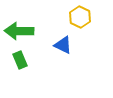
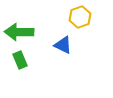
yellow hexagon: rotated 15 degrees clockwise
green arrow: moved 1 px down
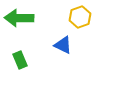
green arrow: moved 14 px up
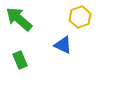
green arrow: moved 1 px down; rotated 40 degrees clockwise
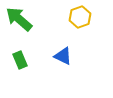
blue triangle: moved 11 px down
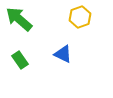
blue triangle: moved 2 px up
green rectangle: rotated 12 degrees counterclockwise
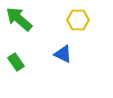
yellow hexagon: moved 2 px left, 3 px down; rotated 20 degrees clockwise
green rectangle: moved 4 px left, 2 px down
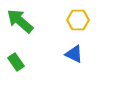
green arrow: moved 1 px right, 2 px down
blue triangle: moved 11 px right
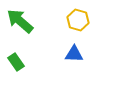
yellow hexagon: rotated 15 degrees clockwise
blue triangle: rotated 24 degrees counterclockwise
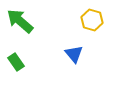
yellow hexagon: moved 14 px right
blue triangle: rotated 48 degrees clockwise
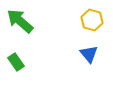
blue triangle: moved 15 px right
